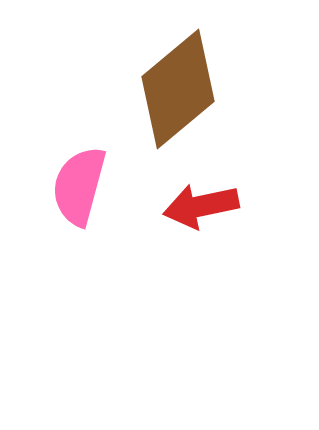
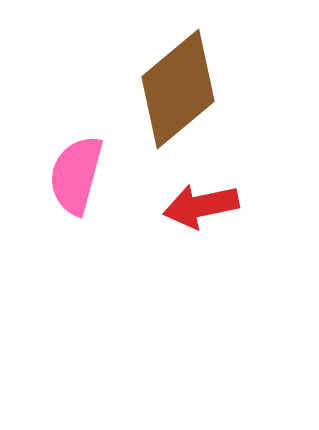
pink semicircle: moved 3 px left, 11 px up
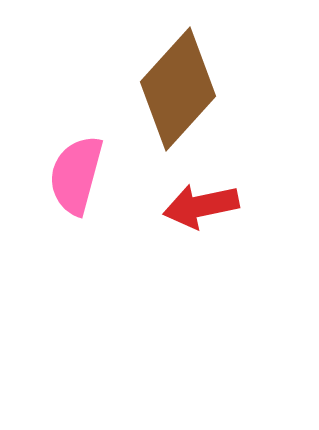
brown diamond: rotated 8 degrees counterclockwise
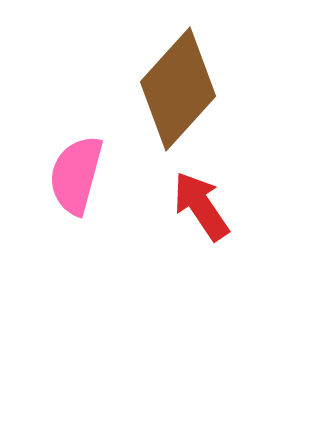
red arrow: rotated 68 degrees clockwise
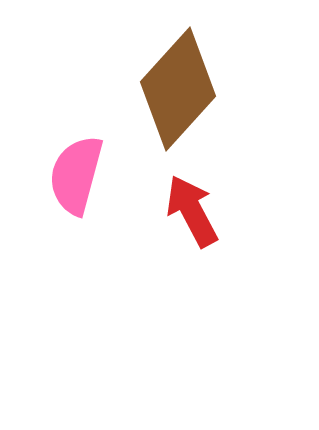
red arrow: moved 9 px left, 5 px down; rotated 6 degrees clockwise
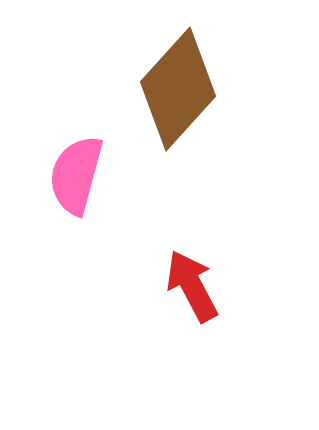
red arrow: moved 75 px down
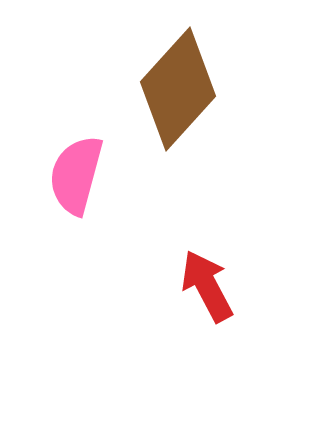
red arrow: moved 15 px right
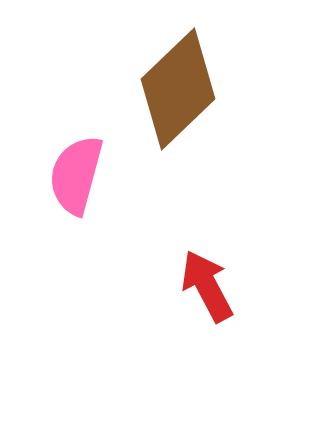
brown diamond: rotated 4 degrees clockwise
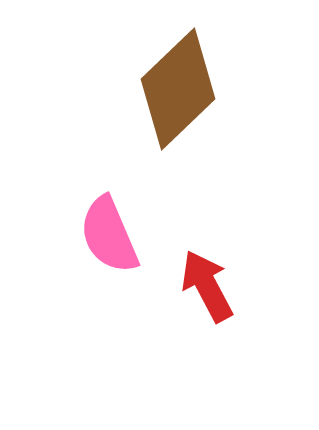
pink semicircle: moved 33 px right, 60 px down; rotated 38 degrees counterclockwise
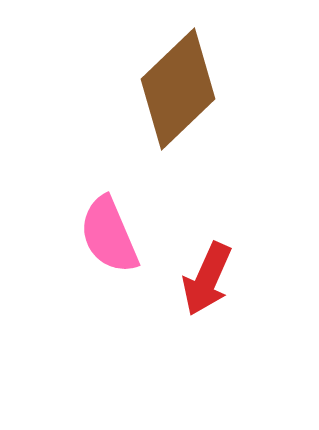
red arrow: moved 7 px up; rotated 128 degrees counterclockwise
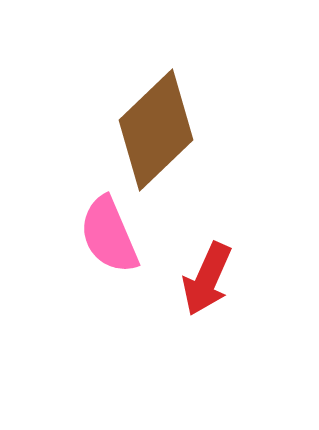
brown diamond: moved 22 px left, 41 px down
